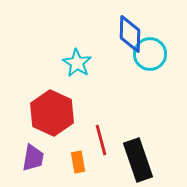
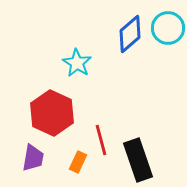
blue diamond: rotated 48 degrees clockwise
cyan circle: moved 18 px right, 26 px up
orange rectangle: rotated 35 degrees clockwise
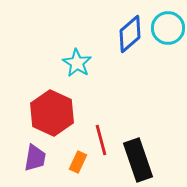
purple trapezoid: moved 2 px right
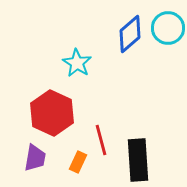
black rectangle: rotated 15 degrees clockwise
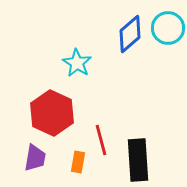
orange rectangle: rotated 15 degrees counterclockwise
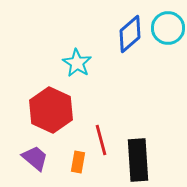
red hexagon: moved 1 px left, 3 px up
purple trapezoid: rotated 60 degrees counterclockwise
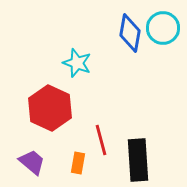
cyan circle: moved 5 px left
blue diamond: moved 1 px up; rotated 39 degrees counterclockwise
cyan star: rotated 12 degrees counterclockwise
red hexagon: moved 1 px left, 2 px up
purple trapezoid: moved 3 px left, 4 px down
orange rectangle: moved 1 px down
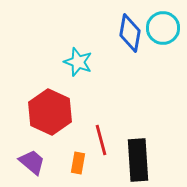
cyan star: moved 1 px right, 1 px up
red hexagon: moved 4 px down
